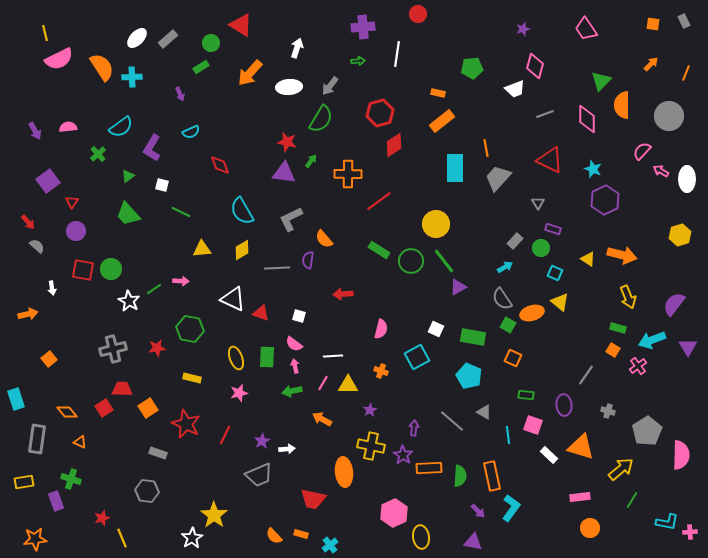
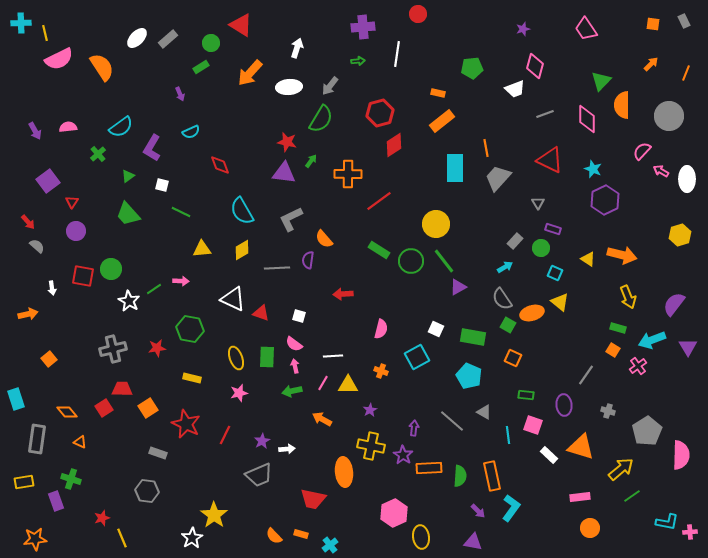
cyan cross at (132, 77): moved 111 px left, 54 px up
red square at (83, 270): moved 6 px down
green line at (632, 500): moved 4 px up; rotated 24 degrees clockwise
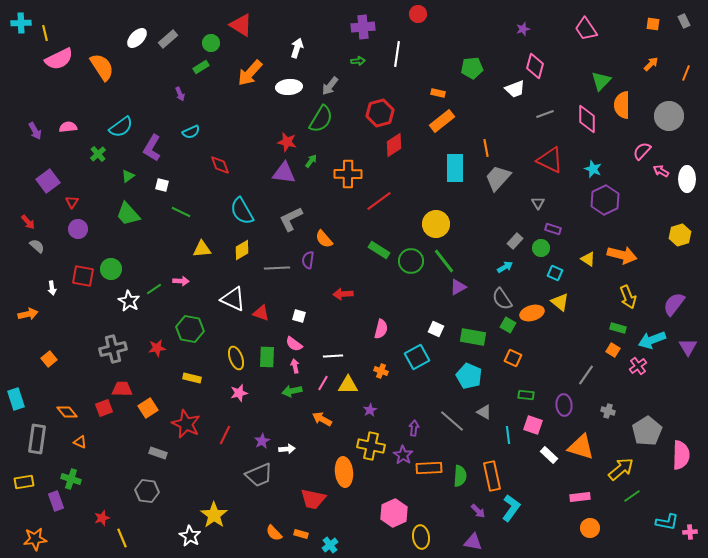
purple circle at (76, 231): moved 2 px right, 2 px up
red square at (104, 408): rotated 12 degrees clockwise
orange semicircle at (274, 536): moved 3 px up
white star at (192, 538): moved 2 px left, 2 px up; rotated 10 degrees counterclockwise
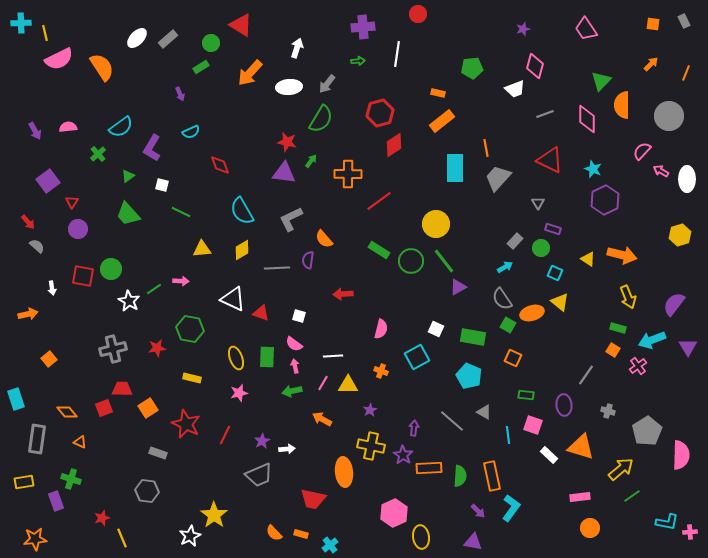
gray arrow at (330, 86): moved 3 px left, 2 px up
white star at (190, 536): rotated 15 degrees clockwise
